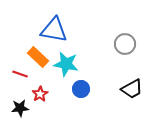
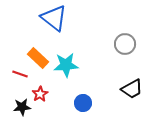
blue triangle: moved 12 px up; rotated 28 degrees clockwise
orange rectangle: moved 1 px down
cyan star: moved 1 px down; rotated 15 degrees counterclockwise
blue circle: moved 2 px right, 14 px down
black star: moved 2 px right, 1 px up
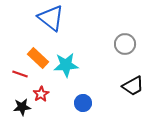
blue triangle: moved 3 px left
black trapezoid: moved 1 px right, 3 px up
red star: moved 1 px right
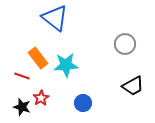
blue triangle: moved 4 px right
orange rectangle: rotated 10 degrees clockwise
red line: moved 2 px right, 2 px down
red star: moved 4 px down
black star: rotated 24 degrees clockwise
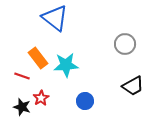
blue circle: moved 2 px right, 2 px up
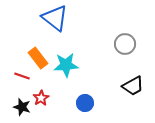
blue circle: moved 2 px down
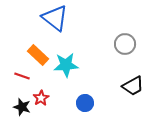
orange rectangle: moved 3 px up; rotated 10 degrees counterclockwise
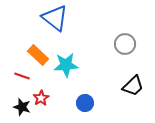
black trapezoid: rotated 15 degrees counterclockwise
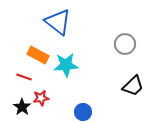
blue triangle: moved 3 px right, 4 px down
orange rectangle: rotated 15 degrees counterclockwise
red line: moved 2 px right, 1 px down
red star: rotated 21 degrees clockwise
blue circle: moved 2 px left, 9 px down
black star: rotated 18 degrees clockwise
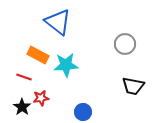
black trapezoid: rotated 55 degrees clockwise
